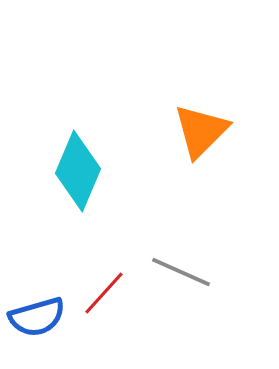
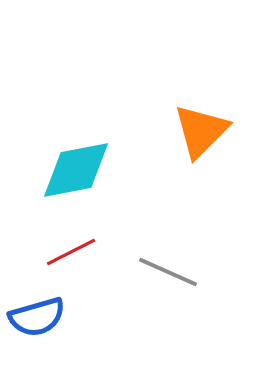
cyan diamond: moved 2 px left, 1 px up; rotated 56 degrees clockwise
gray line: moved 13 px left
red line: moved 33 px left, 41 px up; rotated 21 degrees clockwise
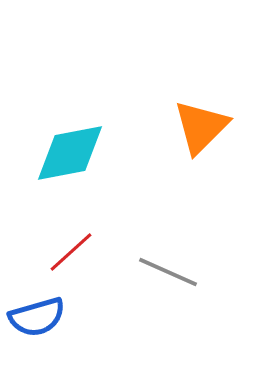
orange triangle: moved 4 px up
cyan diamond: moved 6 px left, 17 px up
red line: rotated 15 degrees counterclockwise
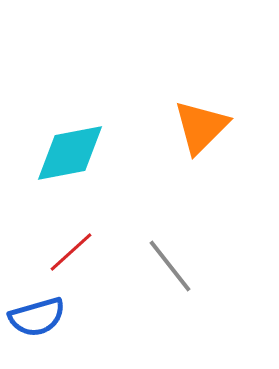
gray line: moved 2 px right, 6 px up; rotated 28 degrees clockwise
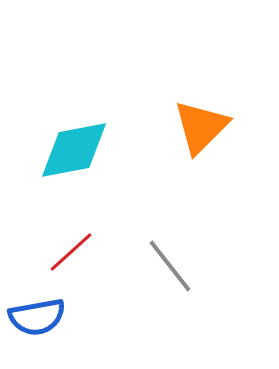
cyan diamond: moved 4 px right, 3 px up
blue semicircle: rotated 6 degrees clockwise
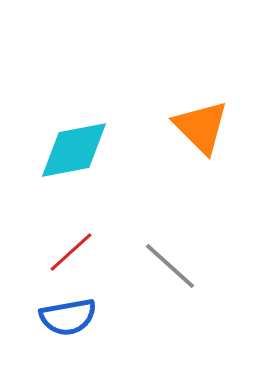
orange triangle: rotated 30 degrees counterclockwise
gray line: rotated 10 degrees counterclockwise
blue semicircle: moved 31 px right
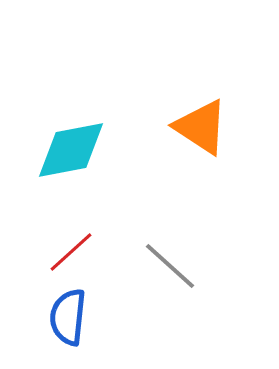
orange triangle: rotated 12 degrees counterclockwise
cyan diamond: moved 3 px left
blue semicircle: rotated 106 degrees clockwise
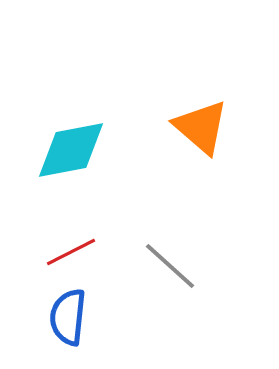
orange triangle: rotated 8 degrees clockwise
red line: rotated 15 degrees clockwise
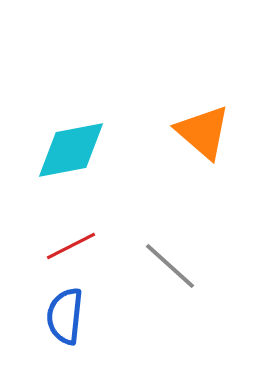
orange triangle: moved 2 px right, 5 px down
red line: moved 6 px up
blue semicircle: moved 3 px left, 1 px up
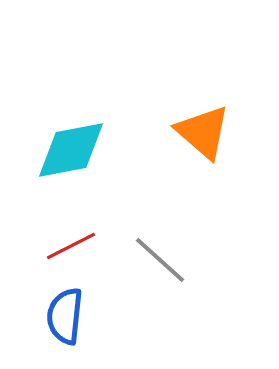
gray line: moved 10 px left, 6 px up
